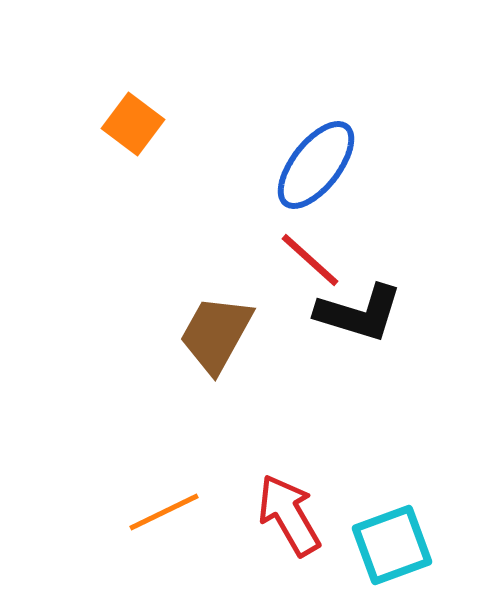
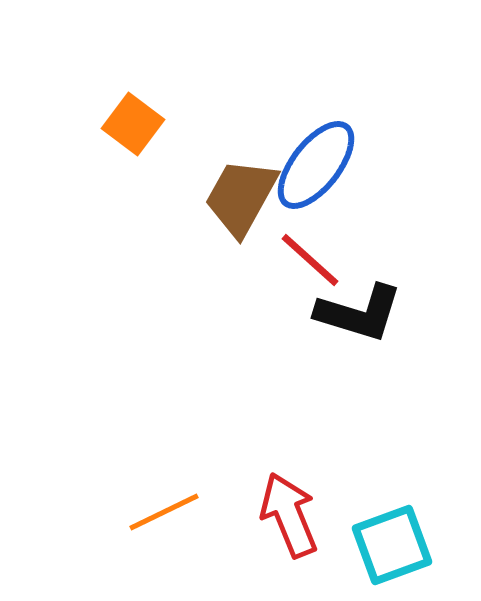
brown trapezoid: moved 25 px right, 137 px up
red arrow: rotated 8 degrees clockwise
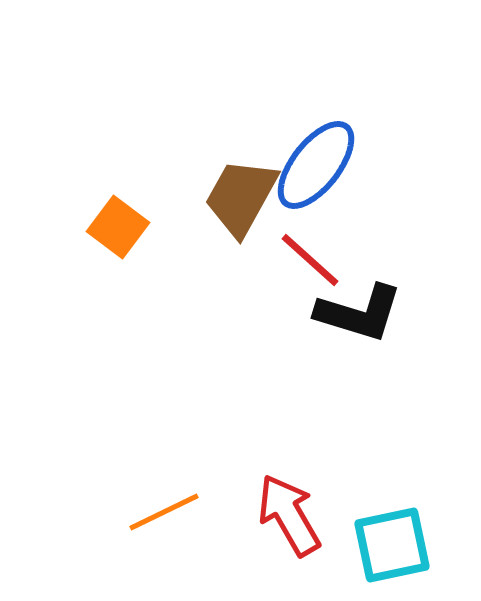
orange square: moved 15 px left, 103 px down
red arrow: rotated 8 degrees counterclockwise
cyan square: rotated 8 degrees clockwise
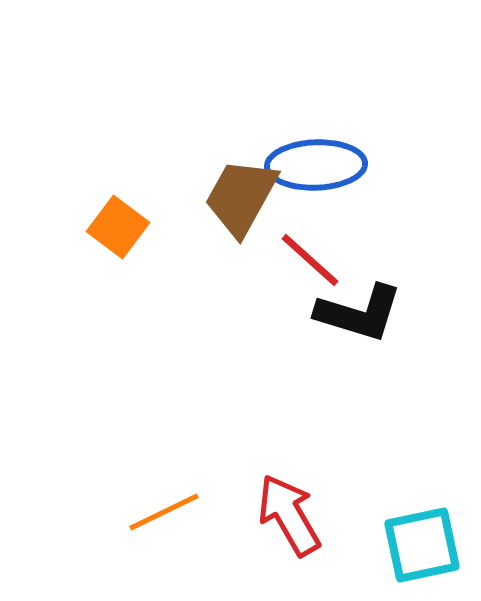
blue ellipse: rotated 50 degrees clockwise
cyan square: moved 30 px right
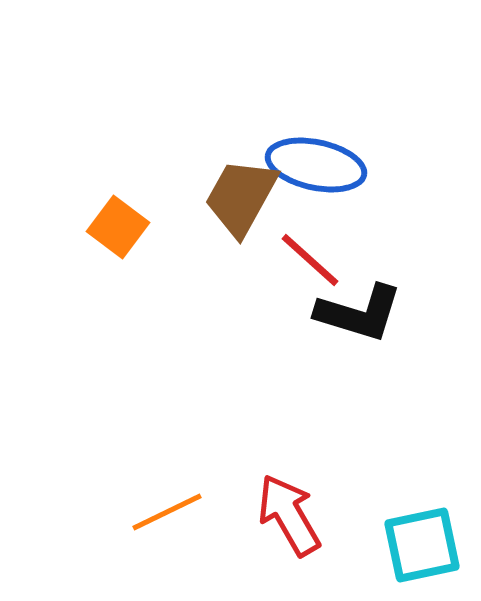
blue ellipse: rotated 14 degrees clockwise
orange line: moved 3 px right
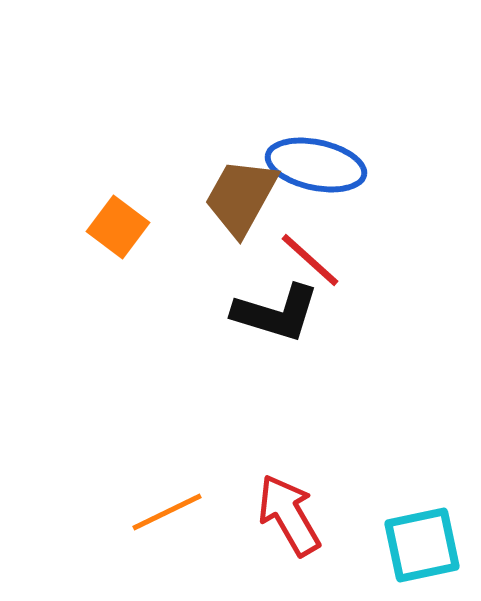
black L-shape: moved 83 px left
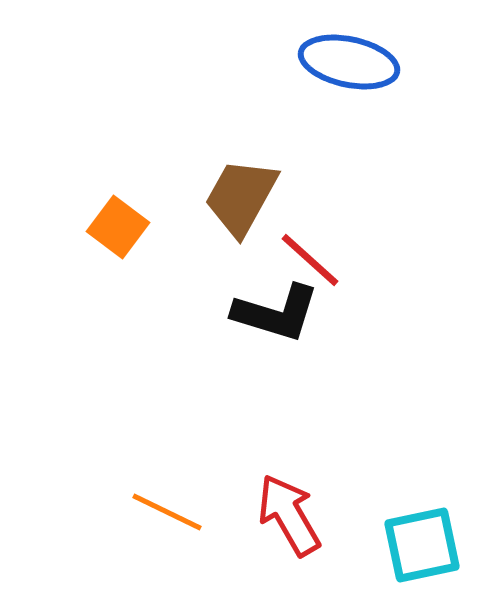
blue ellipse: moved 33 px right, 103 px up
orange line: rotated 52 degrees clockwise
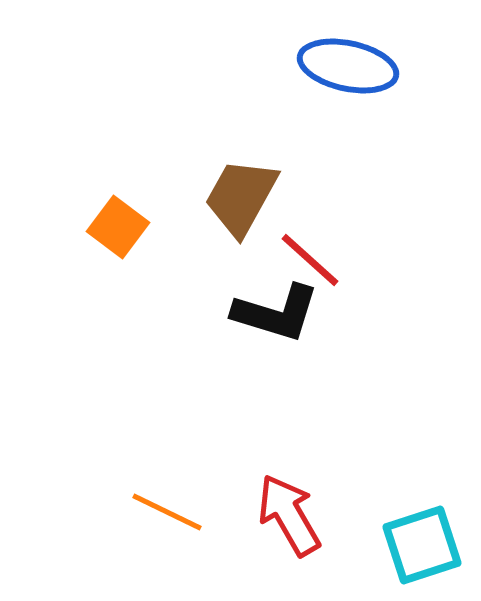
blue ellipse: moved 1 px left, 4 px down
cyan square: rotated 6 degrees counterclockwise
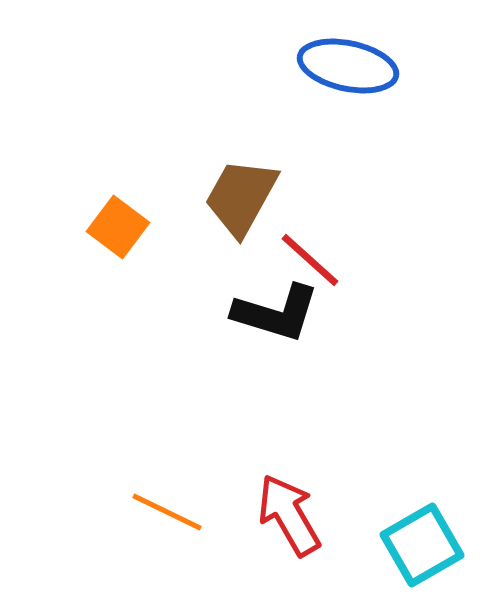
cyan square: rotated 12 degrees counterclockwise
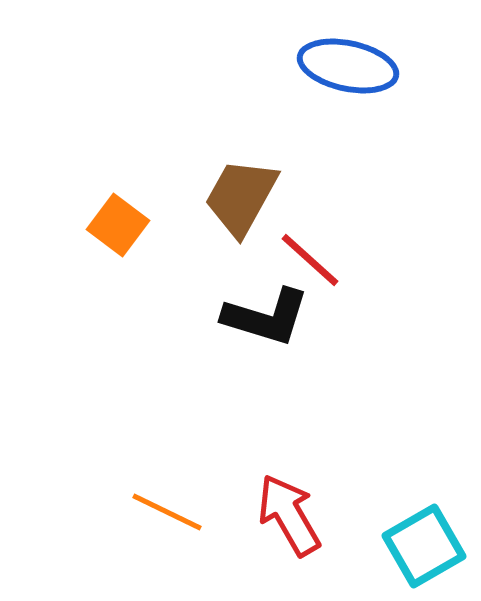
orange square: moved 2 px up
black L-shape: moved 10 px left, 4 px down
cyan square: moved 2 px right, 1 px down
